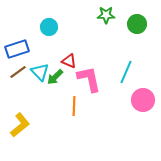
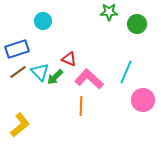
green star: moved 3 px right, 3 px up
cyan circle: moved 6 px left, 6 px up
red triangle: moved 2 px up
pink L-shape: rotated 36 degrees counterclockwise
orange line: moved 7 px right
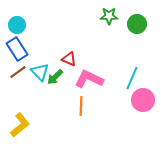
green star: moved 4 px down
cyan circle: moved 26 px left, 4 px down
blue rectangle: rotated 75 degrees clockwise
cyan line: moved 6 px right, 6 px down
pink L-shape: rotated 16 degrees counterclockwise
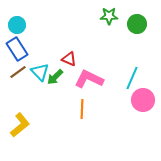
orange line: moved 1 px right, 3 px down
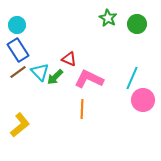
green star: moved 1 px left, 2 px down; rotated 30 degrees clockwise
blue rectangle: moved 1 px right, 1 px down
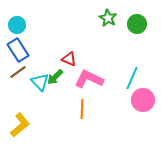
cyan triangle: moved 10 px down
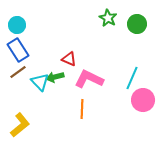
green arrow: rotated 30 degrees clockwise
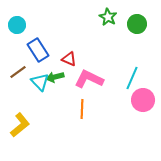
green star: moved 1 px up
blue rectangle: moved 20 px right
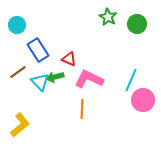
cyan line: moved 1 px left, 2 px down
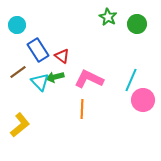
red triangle: moved 7 px left, 3 px up; rotated 14 degrees clockwise
